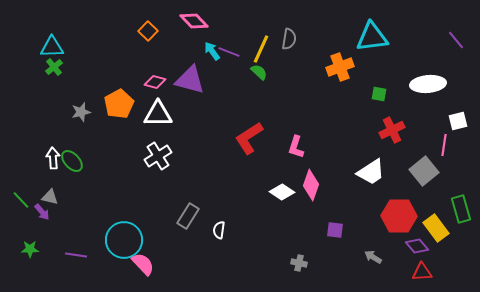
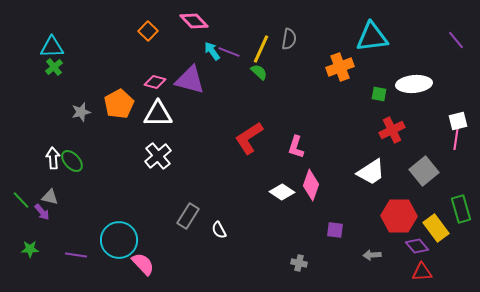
white ellipse at (428, 84): moved 14 px left
pink line at (444, 145): moved 12 px right, 6 px up
white cross at (158, 156): rotated 8 degrees counterclockwise
white semicircle at (219, 230): rotated 36 degrees counterclockwise
cyan circle at (124, 240): moved 5 px left
gray arrow at (373, 257): moved 1 px left, 2 px up; rotated 36 degrees counterclockwise
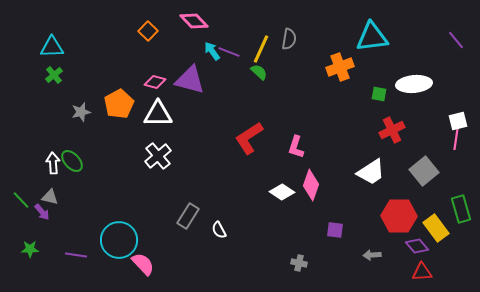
green cross at (54, 67): moved 8 px down
white arrow at (53, 158): moved 5 px down
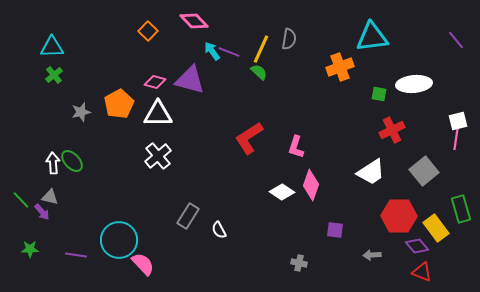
red triangle at (422, 272): rotated 25 degrees clockwise
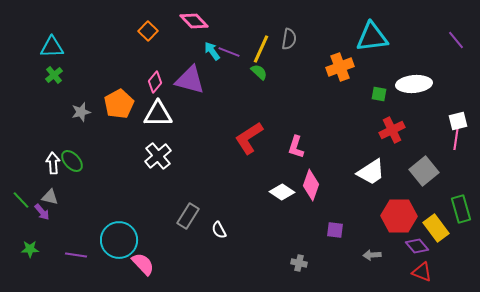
pink diamond at (155, 82): rotated 65 degrees counterclockwise
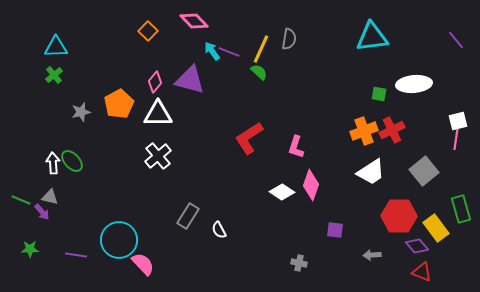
cyan triangle at (52, 47): moved 4 px right
orange cross at (340, 67): moved 24 px right, 64 px down
green line at (21, 200): rotated 24 degrees counterclockwise
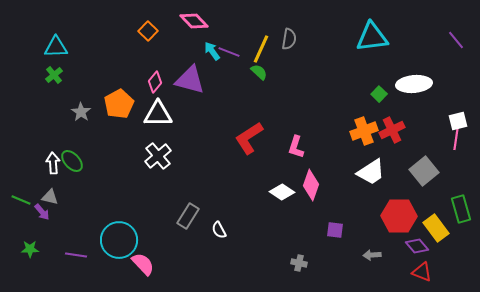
green square at (379, 94): rotated 35 degrees clockwise
gray star at (81, 112): rotated 24 degrees counterclockwise
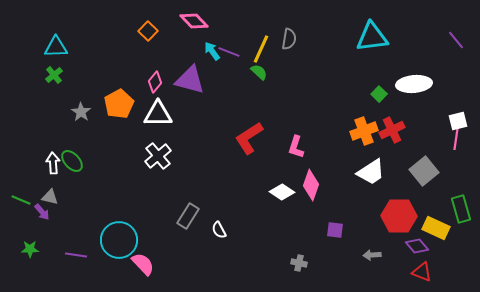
yellow rectangle at (436, 228): rotated 28 degrees counterclockwise
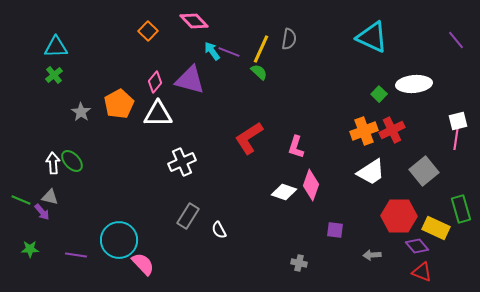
cyan triangle at (372, 37): rotated 32 degrees clockwise
white cross at (158, 156): moved 24 px right, 6 px down; rotated 16 degrees clockwise
white diamond at (282, 192): moved 2 px right; rotated 15 degrees counterclockwise
